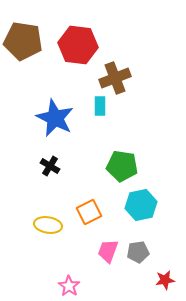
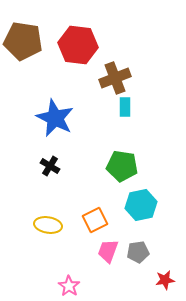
cyan rectangle: moved 25 px right, 1 px down
orange square: moved 6 px right, 8 px down
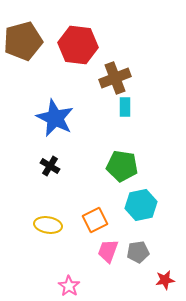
brown pentagon: rotated 24 degrees counterclockwise
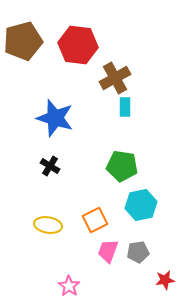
brown cross: rotated 8 degrees counterclockwise
blue star: rotated 9 degrees counterclockwise
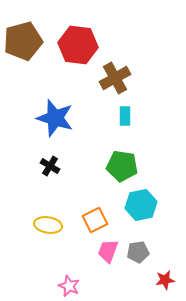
cyan rectangle: moved 9 px down
pink star: rotated 10 degrees counterclockwise
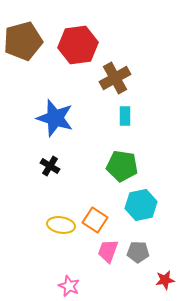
red hexagon: rotated 15 degrees counterclockwise
orange square: rotated 30 degrees counterclockwise
yellow ellipse: moved 13 px right
gray pentagon: rotated 10 degrees clockwise
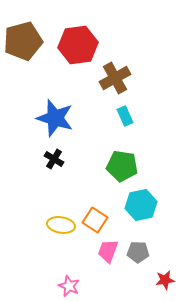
cyan rectangle: rotated 24 degrees counterclockwise
black cross: moved 4 px right, 7 px up
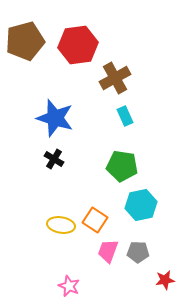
brown pentagon: moved 2 px right
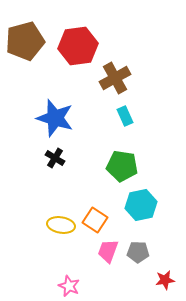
red hexagon: moved 1 px down
black cross: moved 1 px right, 1 px up
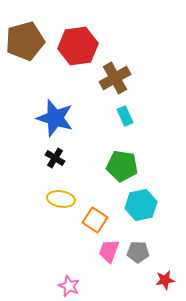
yellow ellipse: moved 26 px up
pink trapezoid: moved 1 px right
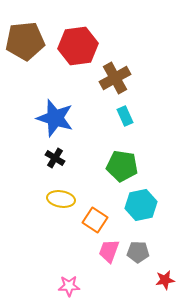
brown pentagon: rotated 9 degrees clockwise
pink star: rotated 25 degrees counterclockwise
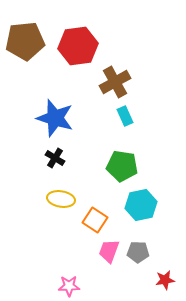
brown cross: moved 4 px down
